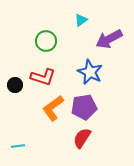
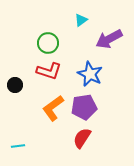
green circle: moved 2 px right, 2 px down
blue star: moved 2 px down
red L-shape: moved 6 px right, 6 px up
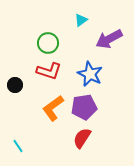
cyan line: rotated 64 degrees clockwise
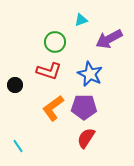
cyan triangle: rotated 16 degrees clockwise
green circle: moved 7 px right, 1 px up
purple pentagon: rotated 10 degrees clockwise
red semicircle: moved 4 px right
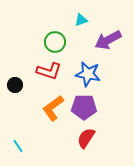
purple arrow: moved 1 px left, 1 px down
blue star: moved 2 px left; rotated 15 degrees counterclockwise
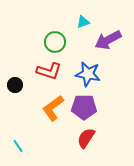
cyan triangle: moved 2 px right, 2 px down
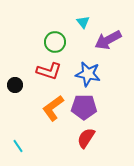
cyan triangle: rotated 48 degrees counterclockwise
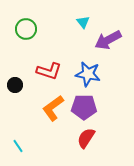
green circle: moved 29 px left, 13 px up
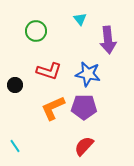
cyan triangle: moved 3 px left, 3 px up
green circle: moved 10 px right, 2 px down
purple arrow: rotated 68 degrees counterclockwise
orange L-shape: rotated 12 degrees clockwise
red semicircle: moved 2 px left, 8 px down; rotated 10 degrees clockwise
cyan line: moved 3 px left
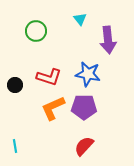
red L-shape: moved 6 px down
cyan line: rotated 24 degrees clockwise
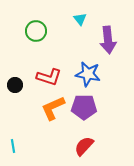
cyan line: moved 2 px left
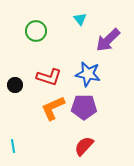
purple arrow: rotated 52 degrees clockwise
